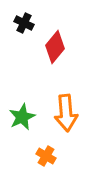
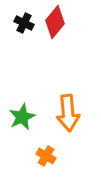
red diamond: moved 25 px up
orange arrow: moved 2 px right
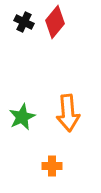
black cross: moved 1 px up
orange cross: moved 6 px right, 10 px down; rotated 30 degrees counterclockwise
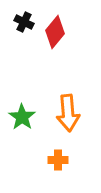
red diamond: moved 10 px down
green star: rotated 12 degrees counterclockwise
orange cross: moved 6 px right, 6 px up
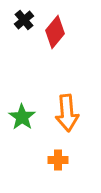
black cross: moved 2 px up; rotated 24 degrees clockwise
orange arrow: moved 1 px left
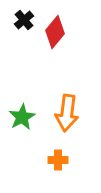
orange arrow: rotated 12 degrees clockwise
green star: rotated 8 degrees clockwise
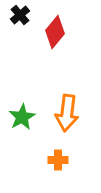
black cross: moved 4 px left, 5 px up
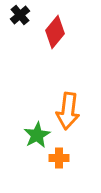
orange arrow: moved 1 px right, 2 px up
green star: moved 15 px right, 18 px down
orange cross: moved 1 px right, 2 px up
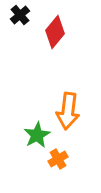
orange cross: moved 1 px left, 1 px down; rotated 30 degrees counterclockwise
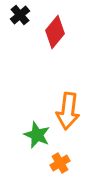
green star: rotated 20 degrees counterclockwise
orange cross: moved 2 px right, 4 px down
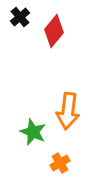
black cross: moved 2 px down
red diamond: moved 1 px left, 1 px up
green star: moved 4 px left, 3 px up
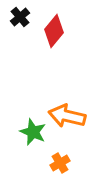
orange arrow: moved 1 px left, 5 px down; rotated 96 degrees clockwise
